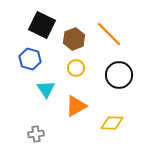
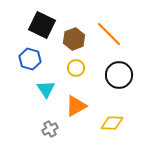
gray cross: moved 14 px right, 5 px up; rotated 21 degrees counterclockwise
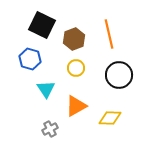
orange line: rotated 32 degrees clockwise
yellow diamond: moved 2 px left, 5 px up
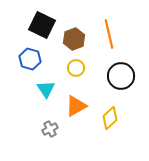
black circle: moved 2 px right, 1 px down
yellow diamond: rotated 45 degrees counterclockwise
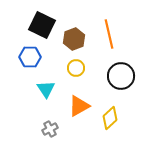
blue hexagon: moved 2 px up; rotated 15 degrees counterclockwise
orange triangle: moved 3 px right
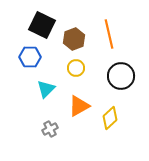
cyan triangle: rotated 18 degrees clockwise
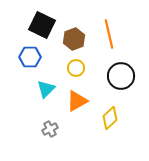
orange triangle: moved 2 px left, 5 px up
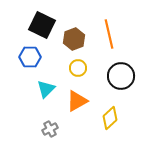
yellow circle: moved 2 px right
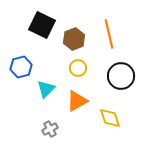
blue hexagon: moved 9 px left, 10 px down; rotated 15 degrees counterclockwise
yellow diamond: rotated 65 degrees counterclockwise
